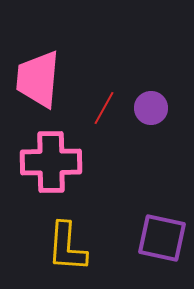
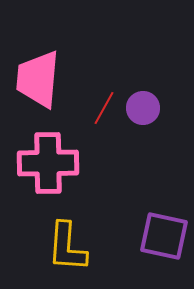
purple circle: moved 8 px left
pink cross: moved 3 px left, 1 px down
purple square: moved 2 px right, 2 px up
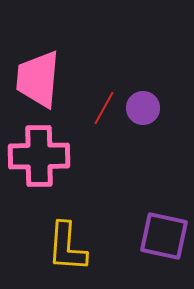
pink cross: moved 9 px left, 7 px up
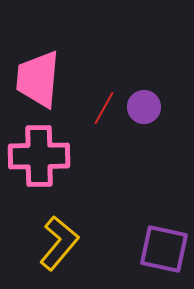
purple circle: moved 1 px right, 1 px up
purple square: moved 13 px down
yellow L-shape: moved 8 px left, 4 px up; rotated 144 degrees counterclockwise
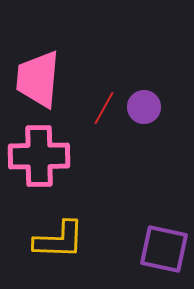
yellow L-shape: moved 3 px up; rotated 52 degrees clockwise
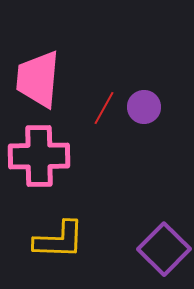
purple square: rotated 33 degrees clockwise
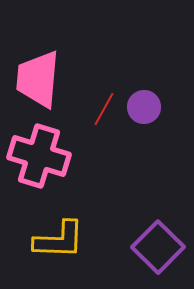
red line: moved 1 px down
pink cross: rotated 18 degrees clockwise
purple square: moved 6 px left, 2 px up
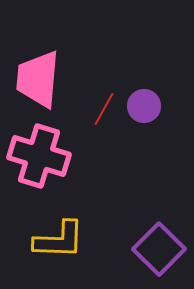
purple circle: moved 1 px up
purple square: moved 1 px right, 2 px down
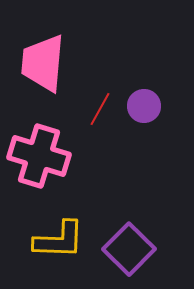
pink trapezoid: moved 5 px right, 16 px up
red line: moved 4 px left
purple square: moved 30 px left
